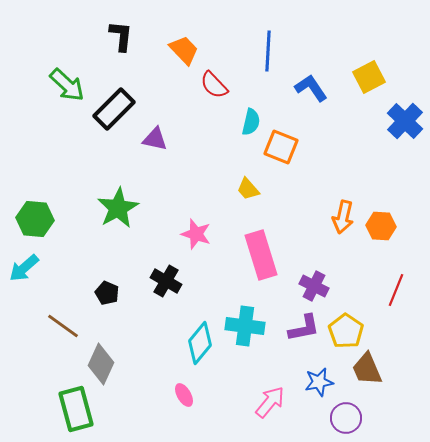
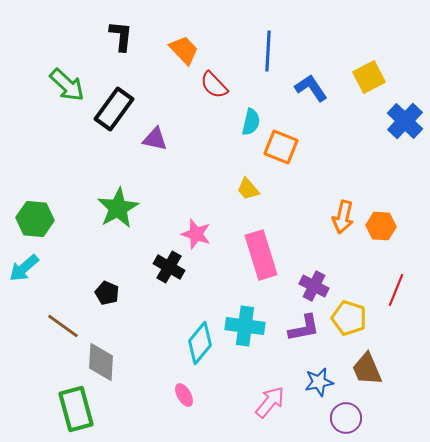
black rectangle: rotated 9 degrees counterclockwise
black cross: moved 3 px right, 14 px up
yellow pentagon: moved 3 px right, 13 px up; rotated 16 degrees counterclockwise
gray diamond: moved 2 px up; rotated 21 degrees counterclockwise
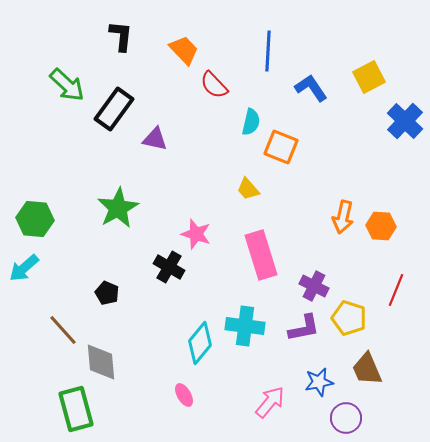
brown line: moved 4 px down; rotated 12 degrees clockwise
gray diamond: rotated 9 degrees counterclockwise
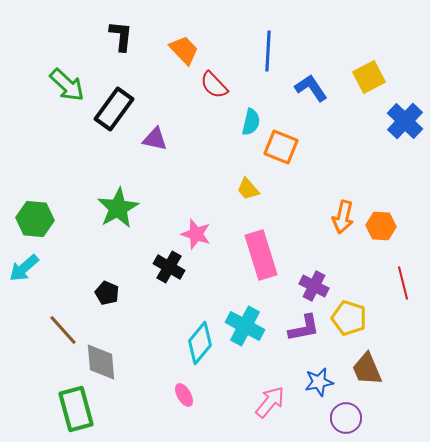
red line: moved 7 px right, 7 px up; rotated 36 degrees counterclockwise
cyan cross: rotated 21 degrees clockwise
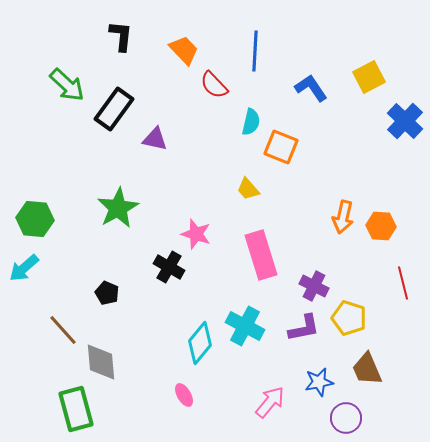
blue line: moved 13 px left
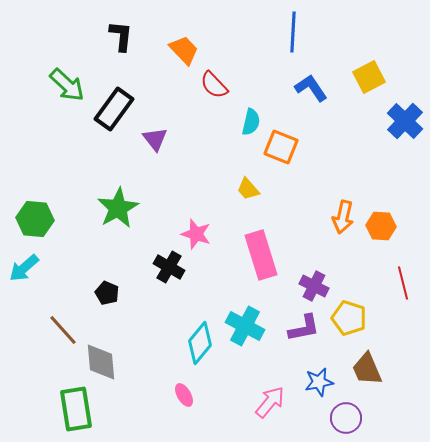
blue line: moved 38 px right, 19 px up
purple triangle: rotated 40 degrees clockwise
green rectangle: rotated 6 degrees clockwise
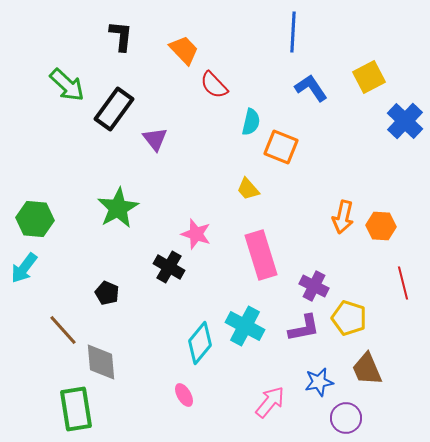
cyan arrow: rotated 12 degrees counterclockwise
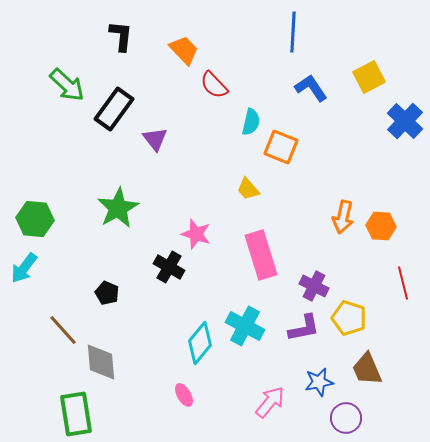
green rectangle: moved 5 px down
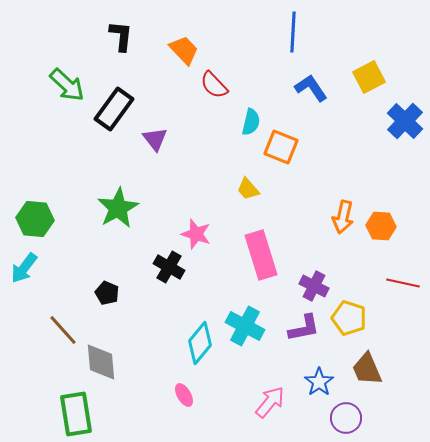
red line: rotated 64 degrees counterclockwise
blue star: rotated 24 degrees counterclockwise
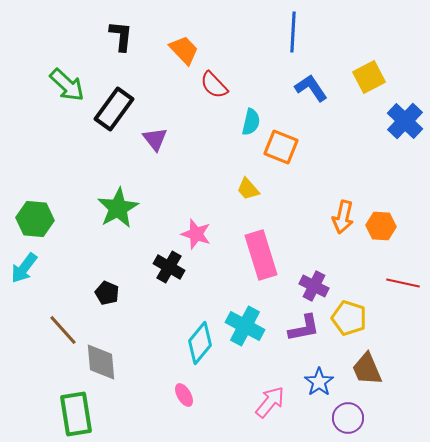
purple circle: moved 2 px right
